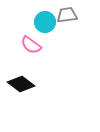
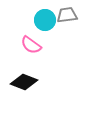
cyan circle: moved 2 px up
black diamond: moved 3 px right, 2 px up; rotated 16 degrees counterclockwise
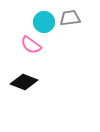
gray trapezoid: moved 3 px right, 3 px down
cyan circle: moved 1 px left, 2 px down
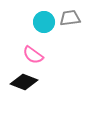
pink semicircle: moved 2 px right, 10 px down
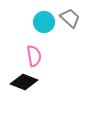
gray trapezoid: rotated 50 degrees clockwise
pink semicircle: moved 1 px right, 1 px down; rotated 135 degrees counterclockwise
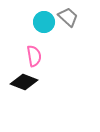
gray trapezoid: moved 2 px left, 1 px up
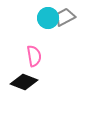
gray trapezoid: moved 3 px left; rotated 70 degrees counterclockwise
cyan circle: moved 4 px right, 4 px up
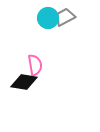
pink semicircle: moved 1 px right, 9 px down
black diamond: rotated 12 degrees counterclockwise
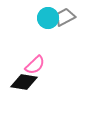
pink semicircle: rotated 55 degrees clockwise
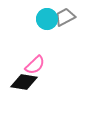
cyan circle: moved 1 px left, 1 px down
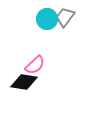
gray trapezoid: rotated 25 degrees counterclockwise
